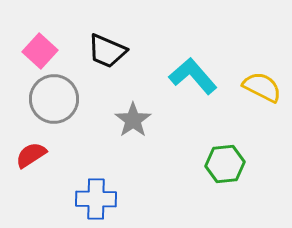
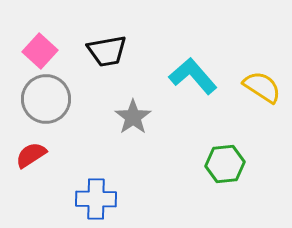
black trapezoid: rotated 33 degrees counterclockwise
yellow semicircle: rotated 6 degrees clockwise
gray circle: moved 8 px left
gray star: moved 3 px up
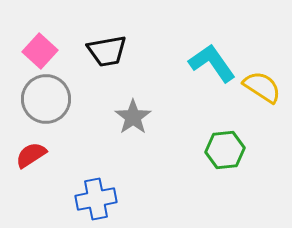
cyan L-shape: moved 19 px right, 13 px up; rotated 6 degrees clockwise
green hexagon: moved 14 px up
blue cross: rotated 12 degrees counterclockwise
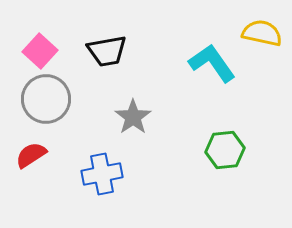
yellow semicircle: moved 54 px up; rotated 21 degrees counterclockwise
blue cross: moved 6 px right, 25 px up
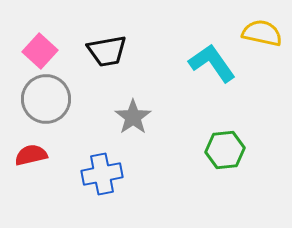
red semicircle: rotated 20 degrees clockwise
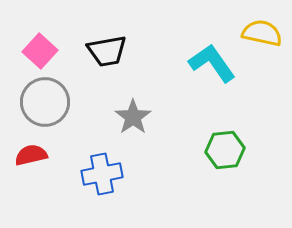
gray circle: moved 1 px left, 3 px down
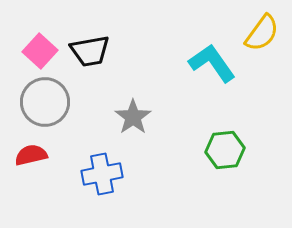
yellow semicircle: rotated 114 degrees clockwise
black trapezoid: moved 17 px left
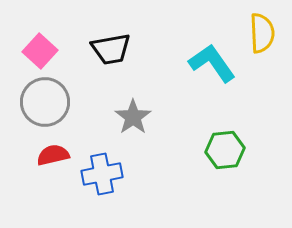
yellow semicircle: rotated 39 degrees counterclockwise
black trapezoid: moved 21 px right, 2 px up
red semicircle: moved 22 px right
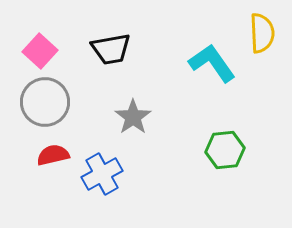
blue cross: rotated 18 degrees counterclockwise
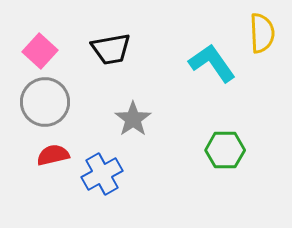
gray star: moved 2 px down
green hexagon: rotated 6 degrees clockwise
